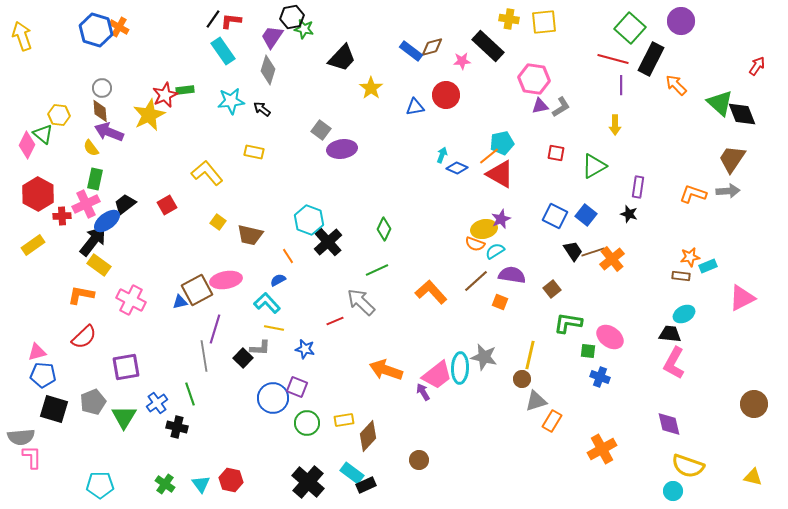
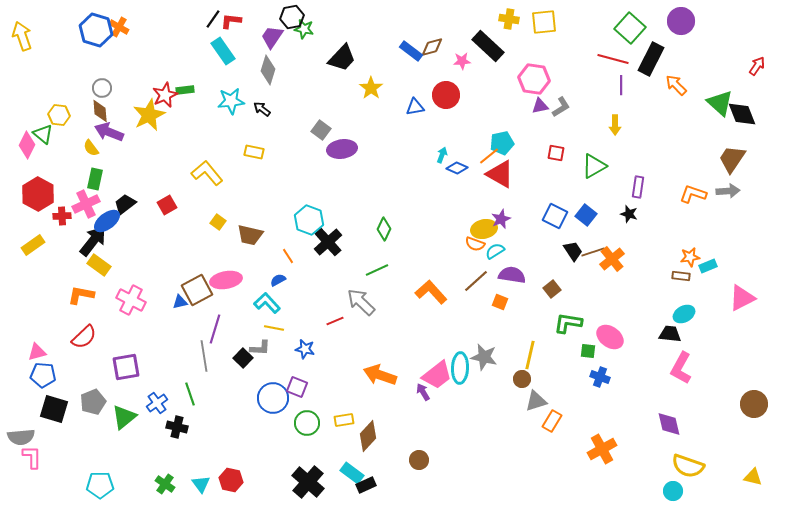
pink L-shape at (674, 363): moved 7 px right, 5 px down
orange arrow at (386, 370): moved 6 px left, 5 px down
green triangle at (124, 417): rotated 20 degrees clockwise
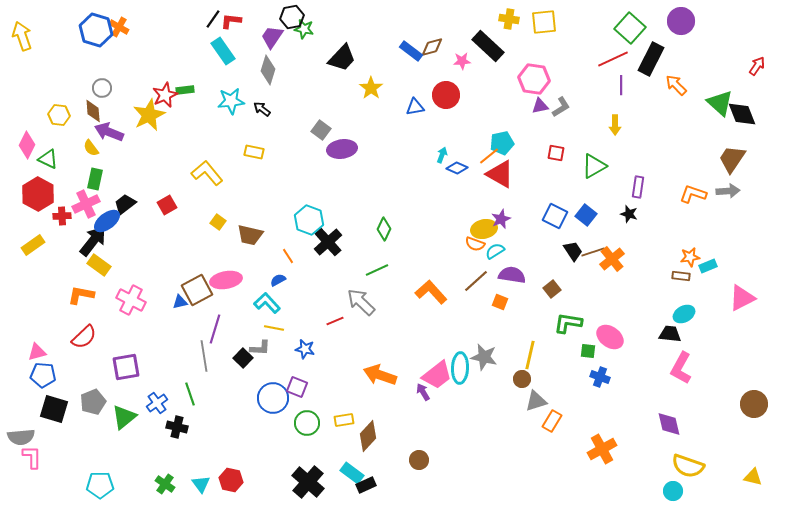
red line at (613, 59): rotated 40 degrees counterclockwise
brown diamond at (100, 111): moved 7 px left
green triangle at (43, 134): moved 5 px right, 25 px down; rotated 15 degrees counterclockwise
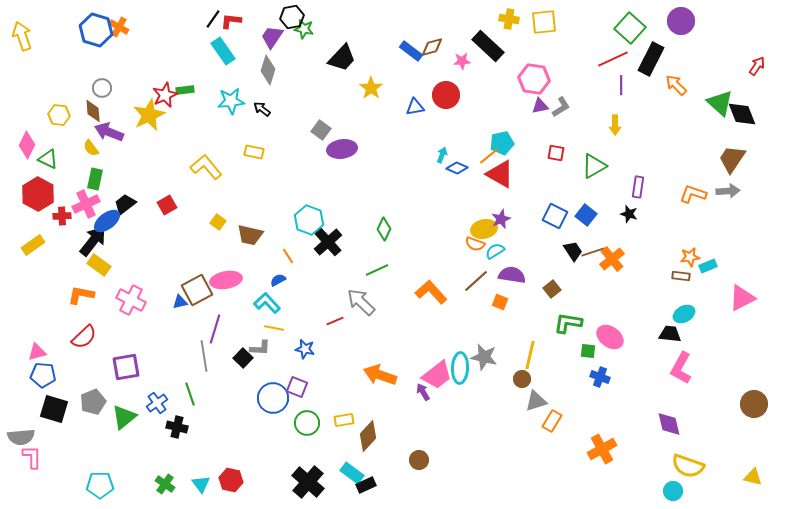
yellow L-shape at (207, 173): moved 1 px left, 6 px up
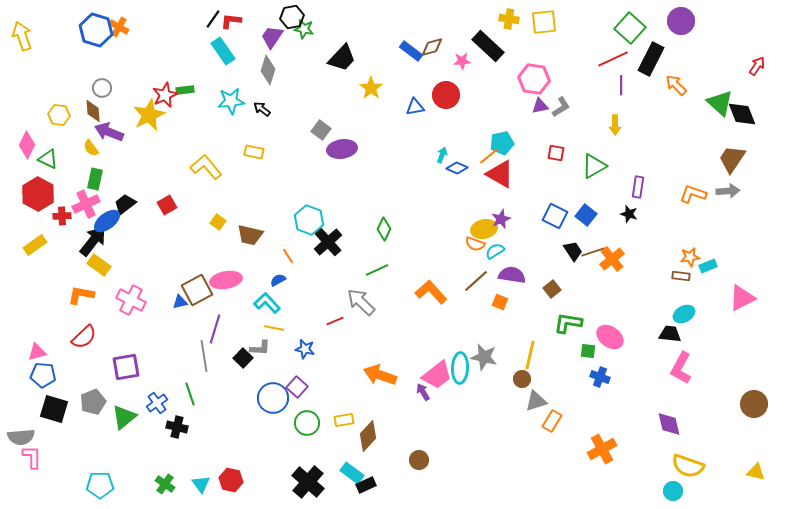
yellow rectangle at (33, 245): moved 2 px right
purple square at (297, 387): rotated 20 degrees clockwise
yellow triangle at (753, 477): moved 3 px right, 5 px up
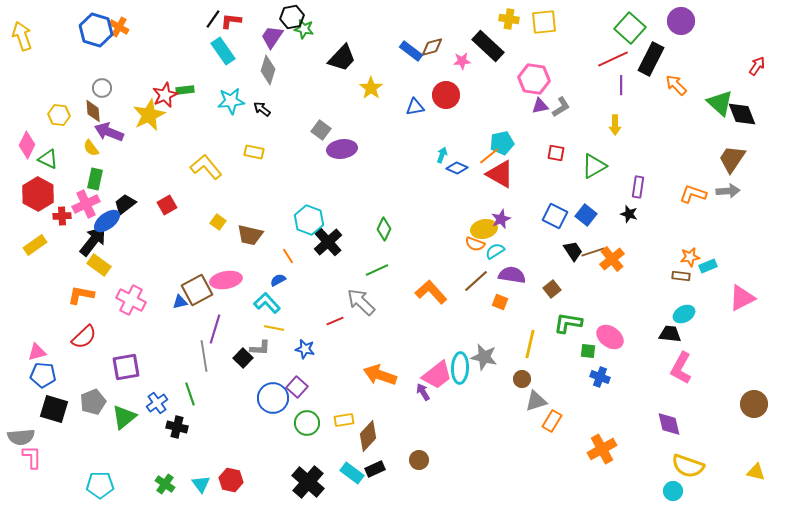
yellow line at (530, 355): moved 11 px up
black rectangle at (366, 485): moved 9 px right, 16 px up
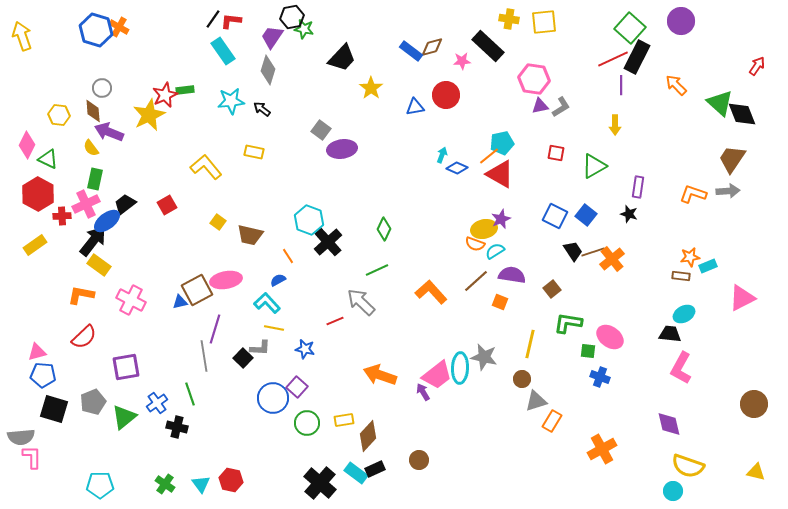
black rectangle at (651, 59): moved 14 px left, 2 px up
cyan rectangle at (352, 473): moved 4 px right
black cross at (308, 482): moved 12 px right, 1 px down
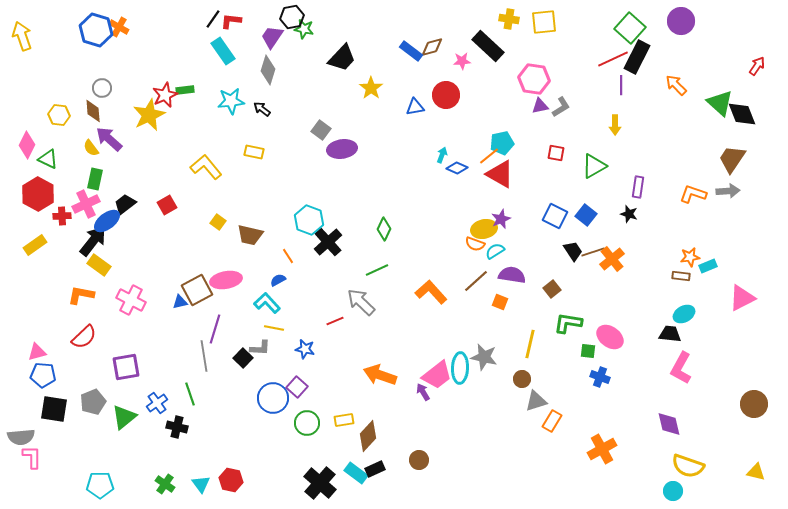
purple arrow at (109, 132): moved 7 px down; rotated 20 degrees clockwise
black square at (54, 409): rotated 8 degrees counterclockwise
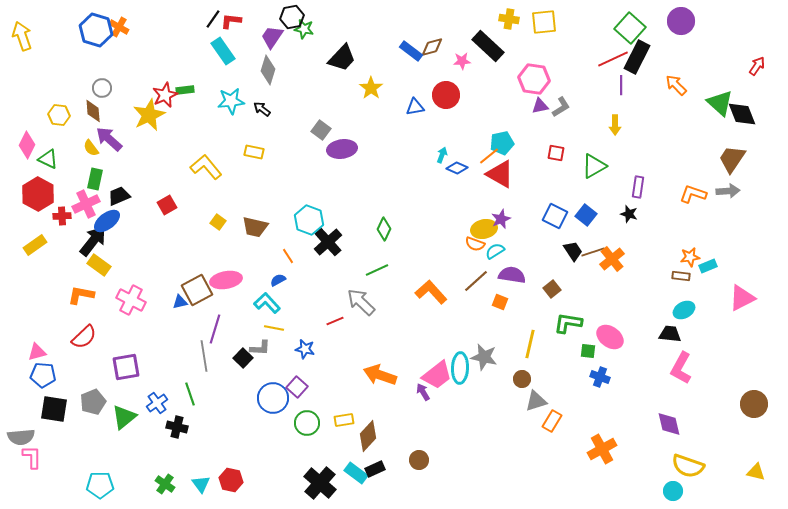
black trapezoid at (125, 204): moved 6 px left, 8 px up; rotated 15 degrees clockwise
brown trapezoid at (250, 235): moved 5 px right, 8 px up
cyan ellipse at (684, 314): moved 4 px up
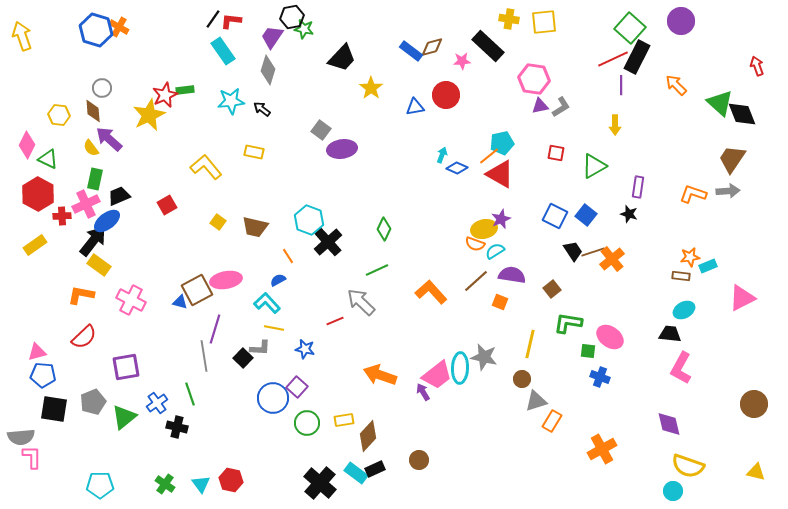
red arrow at (757, 66): rotated 54 degrees counterclockwise
blue triangle at (180, 302): rotated 28 degrees clockwise
